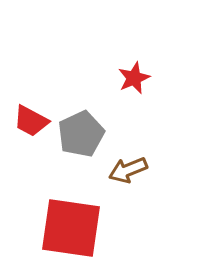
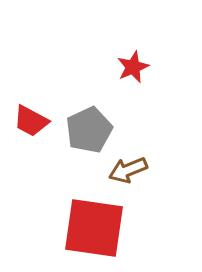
red star: moved 1 px left, 11 px up
gray pentagon: moved 8 px right, 4 px up
red square: moved 23 px right
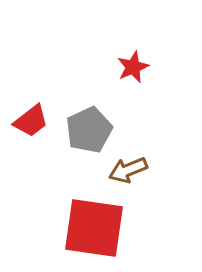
red trapezoid: rotated 66 degrees counterclockwise
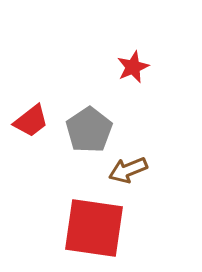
gray pentagon: rotated 9 degrees counterclockwise
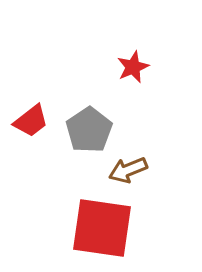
red square: moved 8 px right
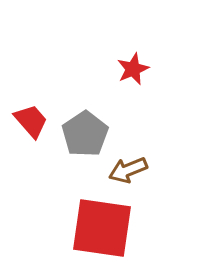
red star: moved 2 px down
red trapezoid: rotated 93 degrees counterclockwise
gray pentagon: moved 4 px left, 4 px down
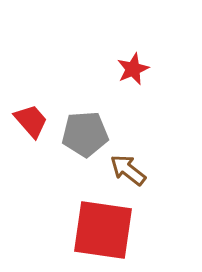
gray pentagon: rotated 30 degrees clockwise
brown arrow: rotated 60 degrees clockwise
red square: moved 1 px right, 2 px down
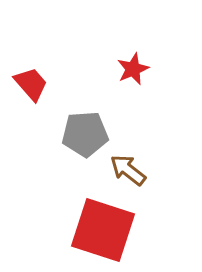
red trapezoid: moved 37 px up
red square: rotated 10 degrees clockwise
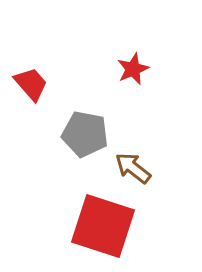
gray pentagon: rotated 15 degrees clockwise
brown arrow: moved 5 px right, 2 px up
red square: moved 4 px up
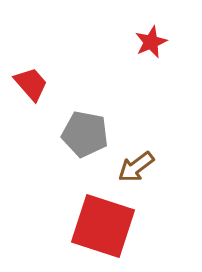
red star: moved 18 px right, 27 px up
brown arrow: moved 3 px right, 1 px up; rotated 75 degrees counterclockwise
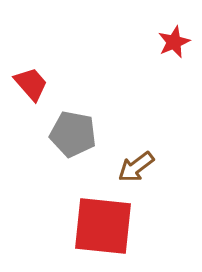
red star: moved 23 px right
gray pentagon: moved 12 px left
red square: rotated 12 degrees counterclockwise
